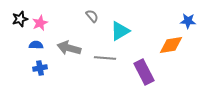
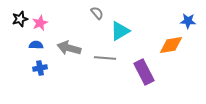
gray semicircle: moved 5 px right, 3 px up
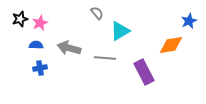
blue star: moved 1 px right; rotated 28 degrees counterclockwise
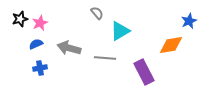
blue semicircle: moved 1 px up; rotated 24 degrees counterclockwise
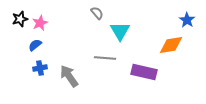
blue star: moved 2 px left, 1 px up; rotated 14 degrees counterclockwise
cyan triangle: rotated 30 degrees counterclockwise
blue semicircle: moved 1 px left, 1 px down; rotated 16 degrees counterclockwise
gray arrow: moved 28 px down; rotated 40 degrees clockwise
purple rectangle: rotated 50 degrees counterclockwise
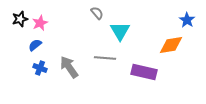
blue cross: rotated 32 degrees clockwise
gray arrow: moved 9 px up
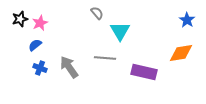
orange diamond: moved 10 px right, 8 px down
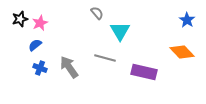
orange diamond: moved 1 px right, 1 px up; rotated 55 degrees clockwise
gray line: rotated 10 degrees clockwise
